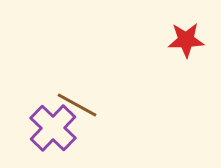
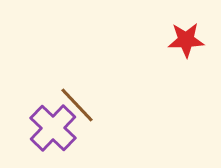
brown line: rotated 18 degrees clockwise
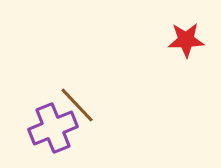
purple cross: rotated 24 degrees clockwise
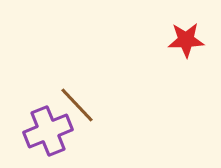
purple cross: moved 5 px left, 3 px down
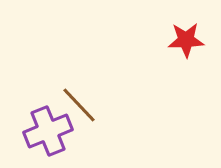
brown line: moved 2 px right
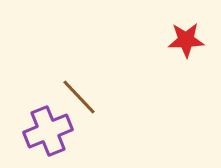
brown line: moved 8 px up
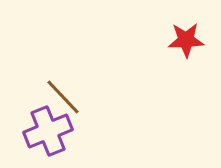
brown line: moved 16 px left
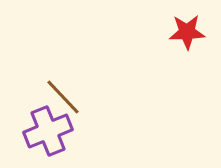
red star: moved 1 px right, 8 px up
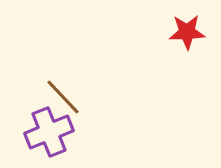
purple cross: moved 1 px right, 1 px down
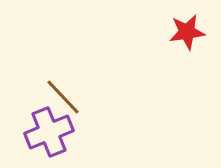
red star: rotated 6 degrees counterclockwise
